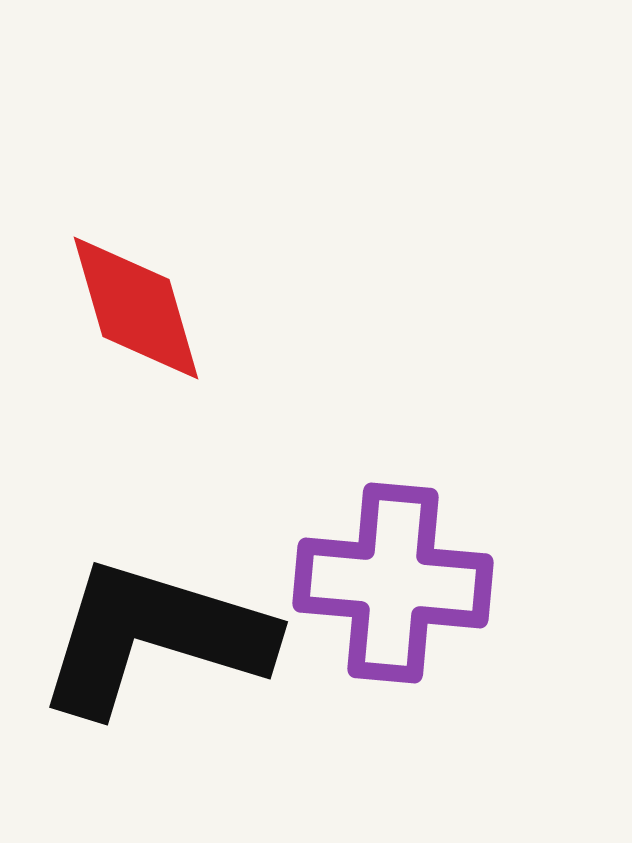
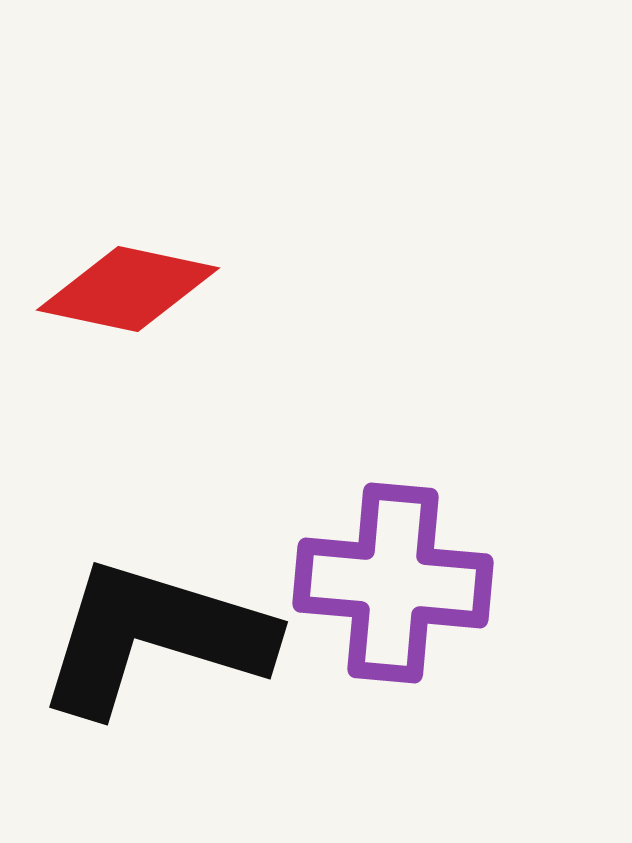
red diamond: moved 8 px left, 19 px up; rotated 62 degrees counterclockwise
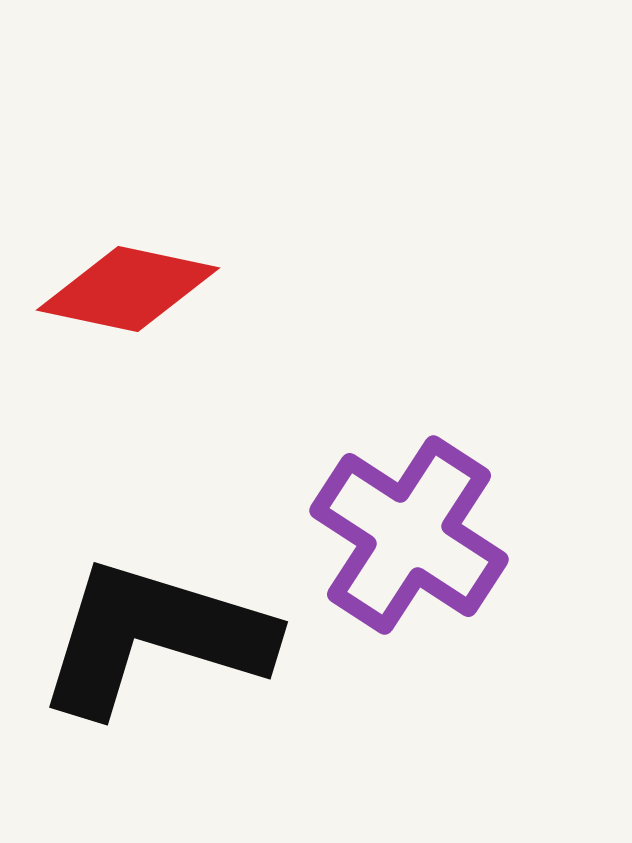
purple cross: moved 16 px right, 48 px up; rotated 28 degrees clockwise
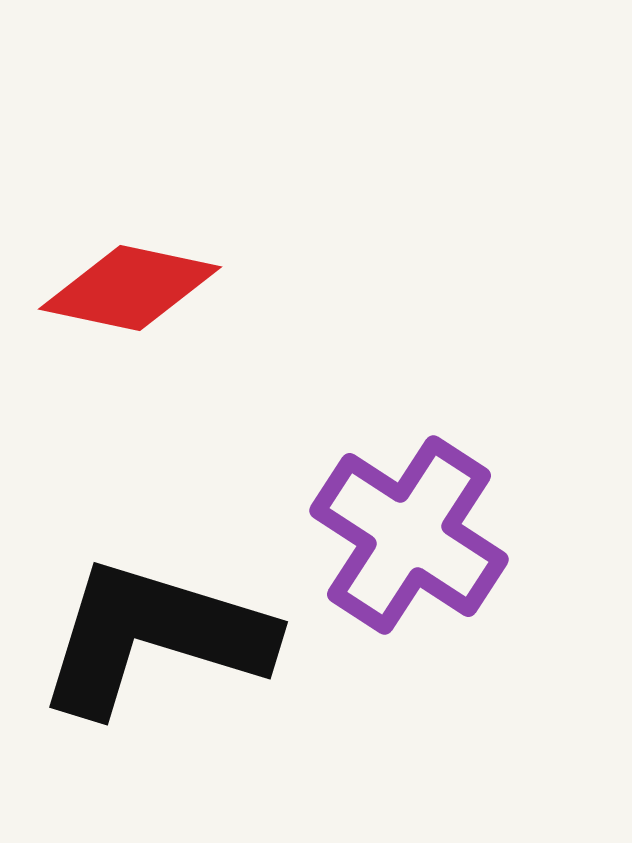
red diamond: moved 2 px right, 1 px up
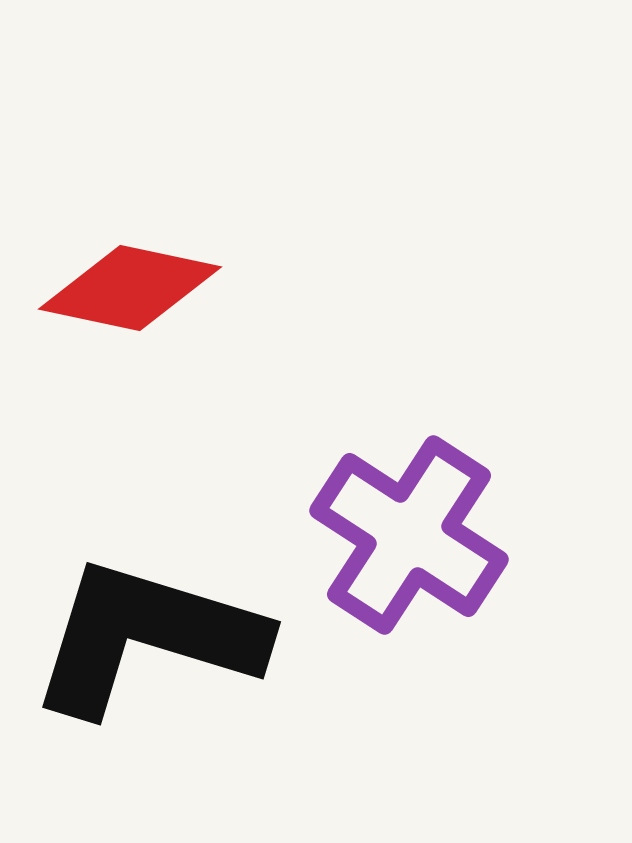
black L-shape: moved 7 px left
